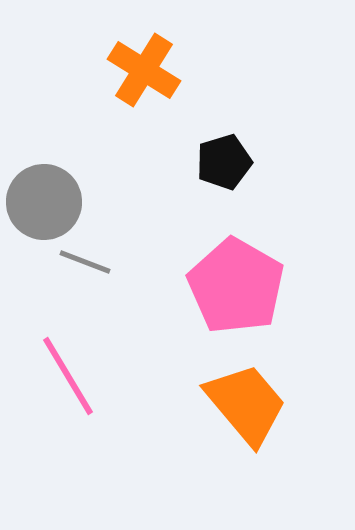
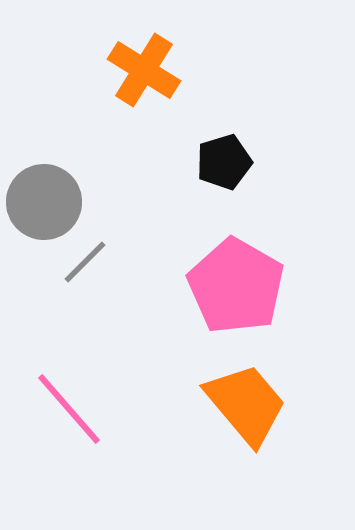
gray line: rotated 66 degrees counterclockwise
pink line: moved 1 px right, 33 px down; rotated 10 degrees counterclockwise
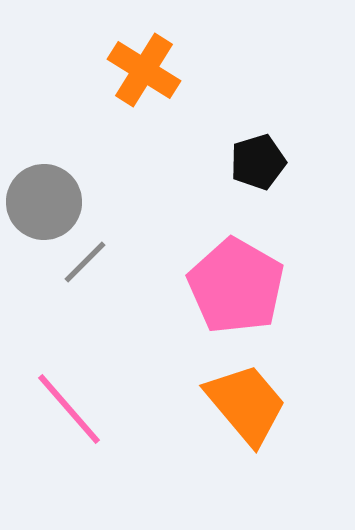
black pentagon: moved 34 px right
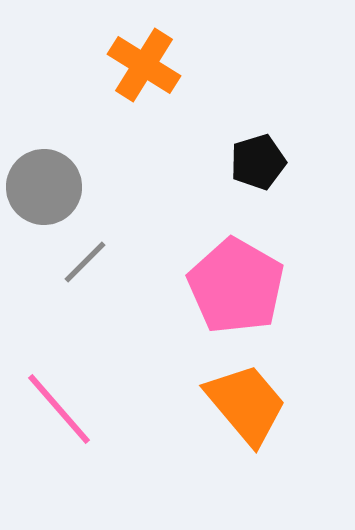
orange cross: moved 5 px up
gray circle: moved 15 px up
pink line: moved 10 px left
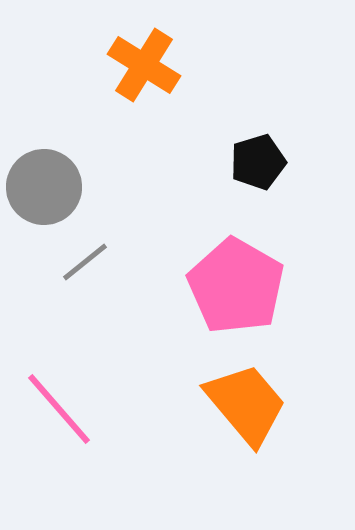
gray line: rotated 6 degrees clockwise
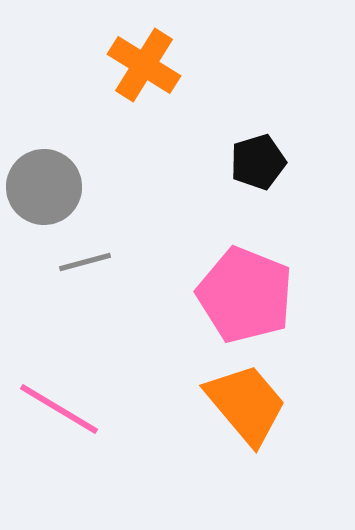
gray line: rotated 24 degrees clockwise
pink pentagon: moved 9 px right, 9 px down; rotated 8 degrees counterclockwise
pink line: rotated 18 degrees counterclockwise
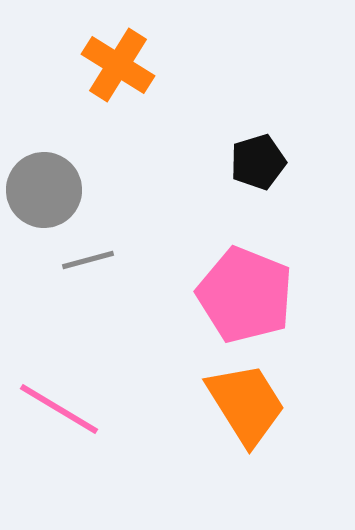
orange cross: moved 26 px left
gray circle: moved 3 px down
gray line: moved 3 px right, 2 px up
orange trapezoid: rotated 8 degrees clockwise
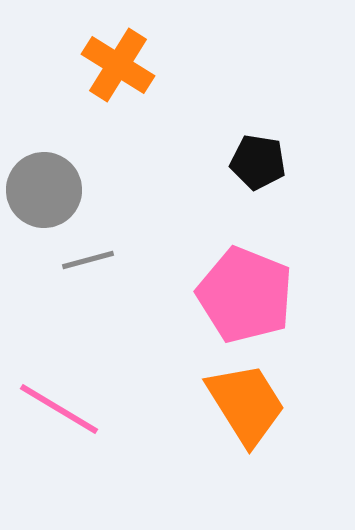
black pentagon: rotated 26 degrees clockwise
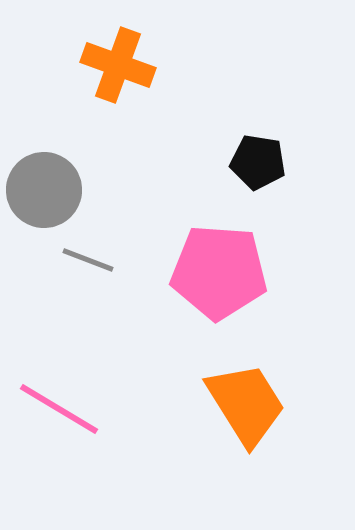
orange cross: rotated 12 degrees counterclockwise
gray line: rotated 36 degrees clockwise
pink pentagon: moved 26 px left, 23 px up; rotated 18 degrees counterclockwise
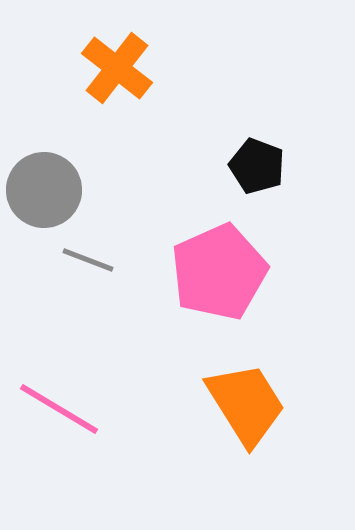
orange cross: moved 1 px left, 3 px down; rotated 18 degrees clockwise
black pentagon: moved 1 px left, 4 px down; rotated 12 degrees clockwise
pink pentagon: rotated 28 degrees counterclockwise
